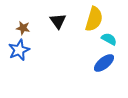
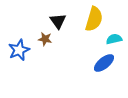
brown star: moved 22 px right, 11 px down
cyan semicircle: moved 5 px right; rotated 42 degrees counterclockwise
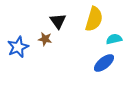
blue star: moved 1 px left, 3 px up
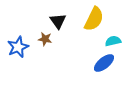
yellow semicircle: rotated 10 degrees clockwise
cyan semicircle: moved 1 px left, 2 px down
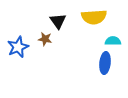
yellow semicircle: moved 2 px up; rotated 60 degrees clockwise
cyan semicircle: rotated 14 degrees clockwise
blue ellipse: moved 1 px right; rotated 45 degrees counterclockwise
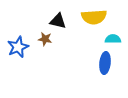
black triangle: rotated 42 degrees counterclockwise
cyan semicircle: moved 2 px up
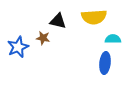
brown star: moved 2 px left, 1 px up
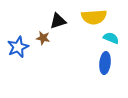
black triangle: rotated 30 degrees counterclockwise
cyan semicircle: moved 2 px left, 1 px up; rotated 21 degrees clockwise
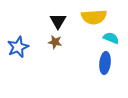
black triangle: rotated 42 degrees counterclockwise
brown star: moved 12 px right, 4 px down
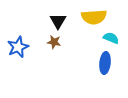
brown star: moved 1 px left
